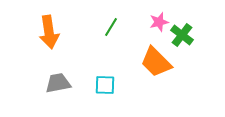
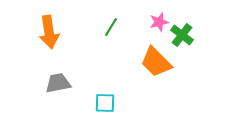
cyan square: moved 18 px down
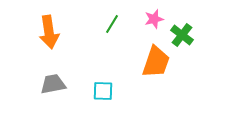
pink star: moved 5 px left, 3 px up
green line: moved 1 px right, 3 px up
orange trapezoid: rotated 116 degrees counterclockwise
gray trapezoid: moved 5 px left, 1 px down
cyan square: moved 2 px left, 12 px up
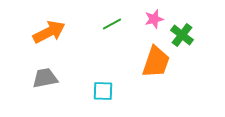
green line: rotated 30 degrees clockwise
orange arrow: rotated 108 degrees counterclockwise
gray trapezoid: moved 8 px left, 6 px up
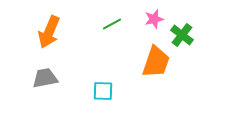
orange arrow: rotated 140 degrees clockwise
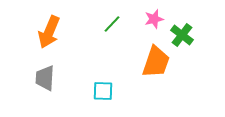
green line: rotated 18 degrees counterclockwise
gray trapezoid: rotated 76 degrees counterclockwise
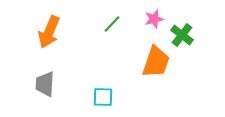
gray trapezoid: moved 6 px down
cyan square: moved 6 px down
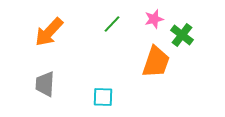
orange arrow: rotated 20 degrees clockwise
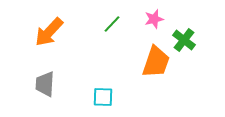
green cross: moved 2 px right, 5 px down
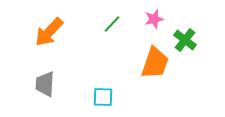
green cross: moved 1 px right
orange trapezoid: moved 1 px left, 1 px down
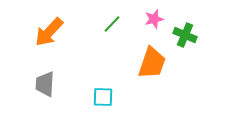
green cross: moved 5 px up; rotated 15 degrees counterclockwise
orange trapezoid: moved 3 px left
